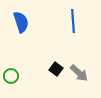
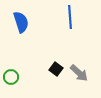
blue line: moved 3 px left, 4 px up
green circle: moved 1 px down
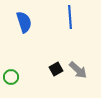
blue semicircle: moved 3 px right
black square: rotated 24 degrees clockwise
gray arrow: moved 1 px left, 3 px up
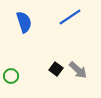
blue line: rotated 60 degrees clockwise
black square: rotated 24 degrees counterclockwise
green circle: moved 1 px up
